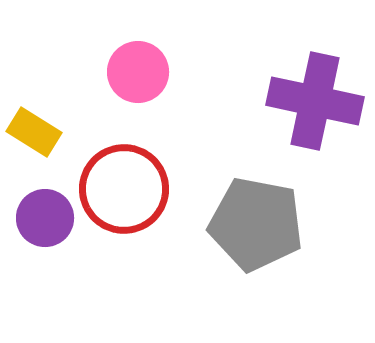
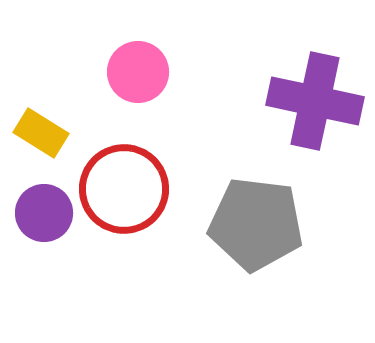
yellow rectangle: moved 7 px right, 1 px down
purple circle: moved 1 px left, 5 px up
gray pentagon: rotated 4 degrees counterclockwise
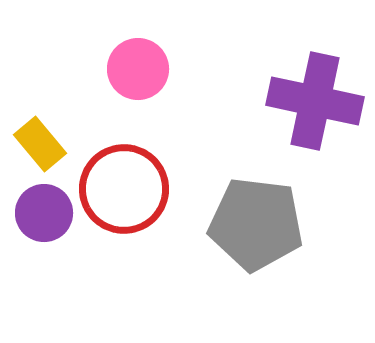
pink circle: moved 3 px up
yellow rectangle: moved 1 px left, 11 px down; rotated 18 degrees clockwise
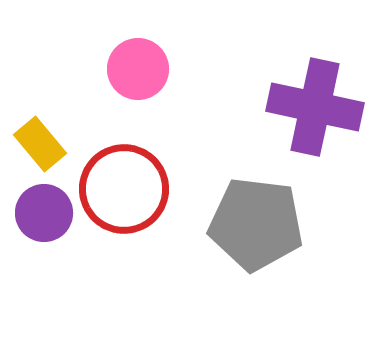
purple cross: moved 6 px down
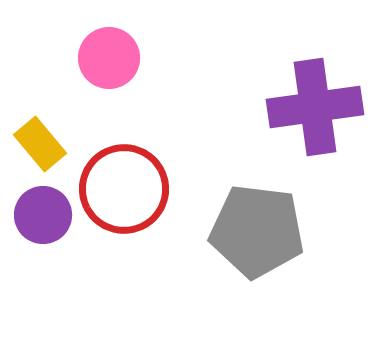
pink circle: moved 29 px left, 11 px up
purple cross: rotated 20 degrees counterclockwise
purple circle: moved 1 px left, 2 px down
gray pentagon: moved 1 px right, 7 px down
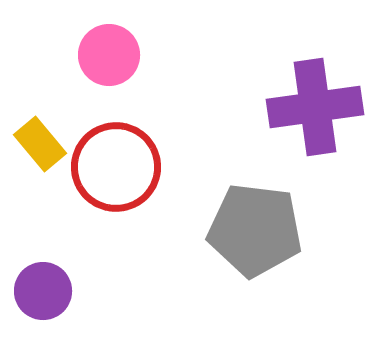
pink circle: moved 3 px up
red circle: moved 8 px left, 22 px up
purple circle: moved 76 px down
gray pentagon: moved 2 px left, 1 px up
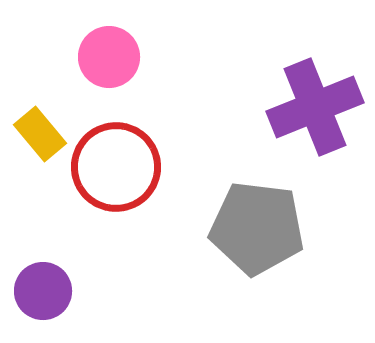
pink circle: moved 2 px down
purple cross: rotated 14 degrees counterclockwise
yellow rectangle: moved 10 px up
gray pentagon: moved 2 px right, 2 px up
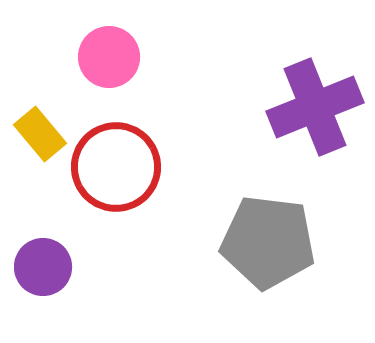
gray pentagon: moved 11 px right, 14 px down
purple circle: moved 24 px up
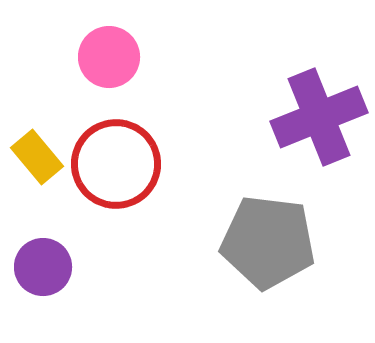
purple cross: moved 4 px right, 10 px down
yellow rectangle: moved 3 px left, 23 px down
red circle: moved 3 px up
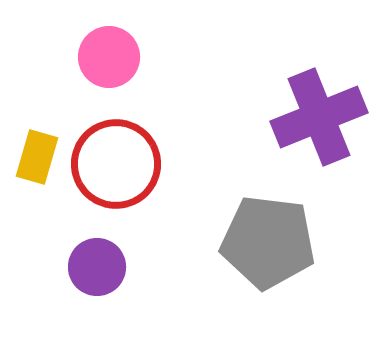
yellow rectangle: rotated 56 degrees clockwise
purple circle: moved 54 px right
